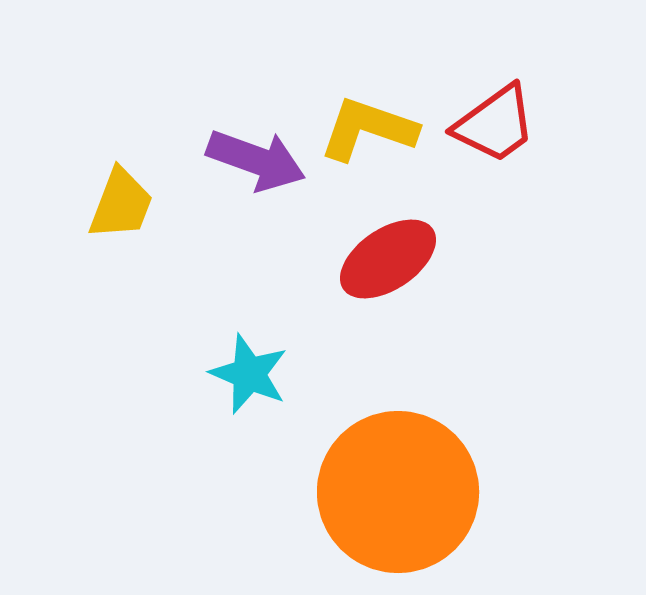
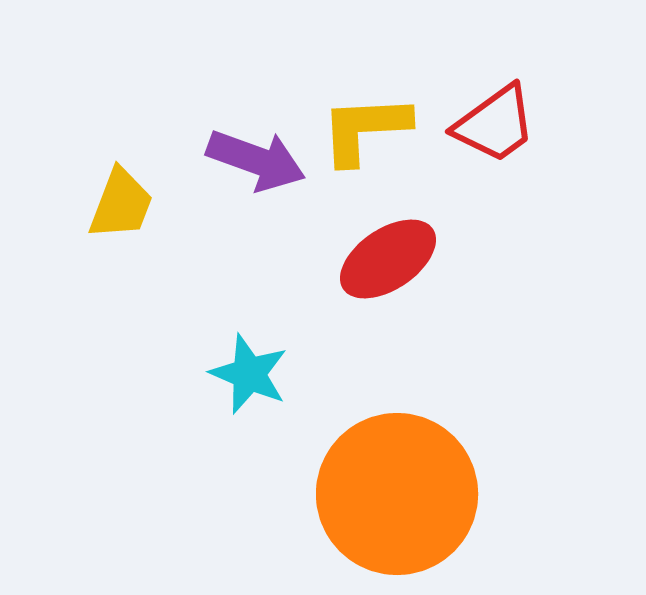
yellow L-shape: moved 3 px left; rotated 22 degrees counterclockwise
orange circle: moved 1 px left, 2 px down
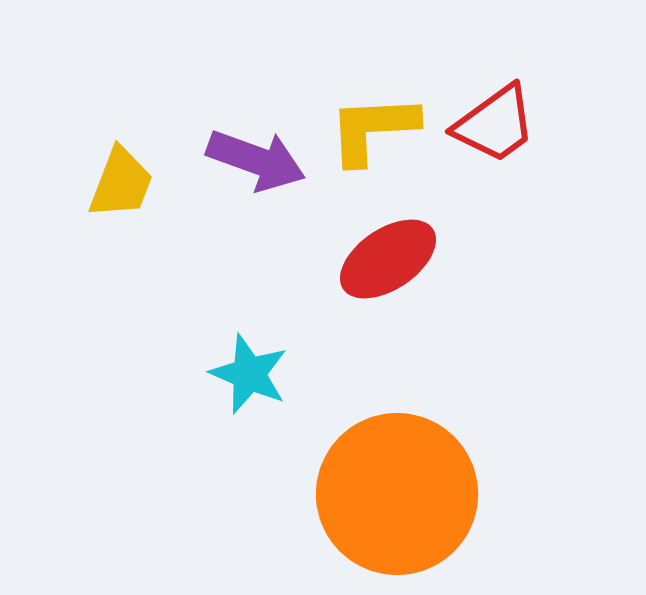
yellow L-shape: moved 8 px right
yellow trapezoid: moved 21 px up
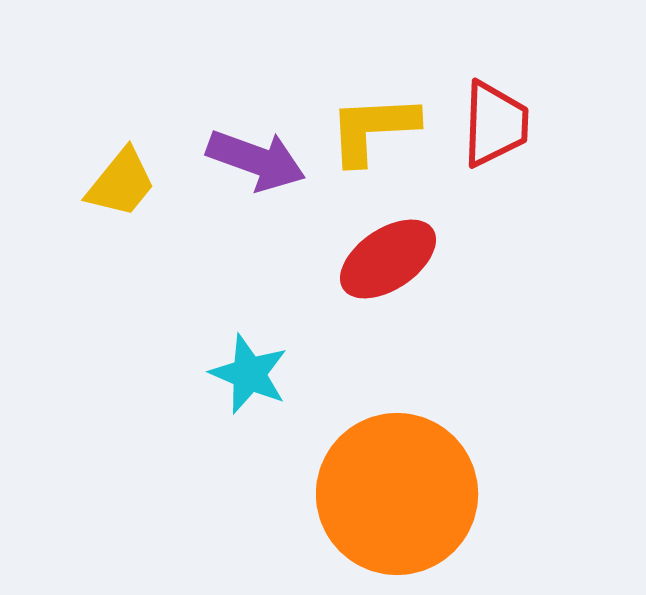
red trapezoid: rotated 52 degrees counterclockwise
yellow trapezoid: rotated 18 degrees clockwise
